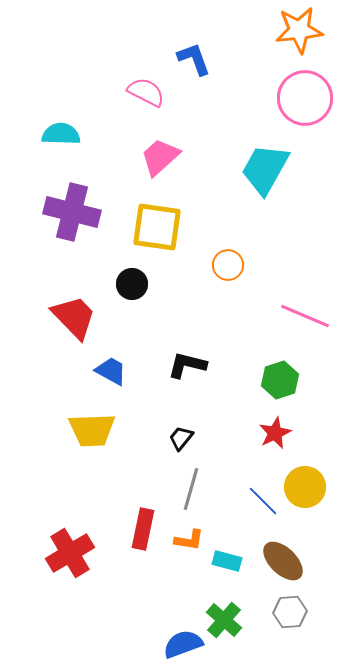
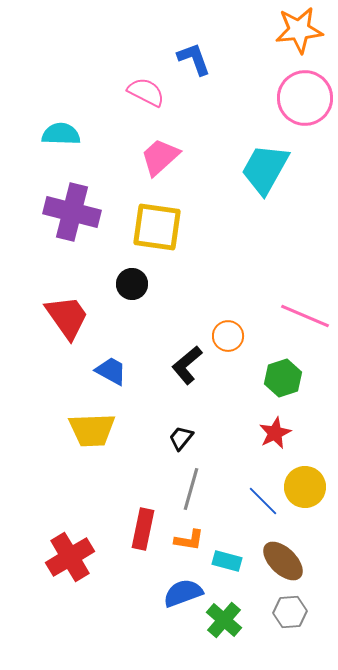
orange circle: moved 71 px down
red trapezoid: moved 7 px left; rotated 9 degrees clockwise
black L-shape: rotated 54 degrees counterclockwise
green hexagon: moved 3 px right, 2 px up
red cross: moved 4 px down
blue semicircle: moved 51 px up
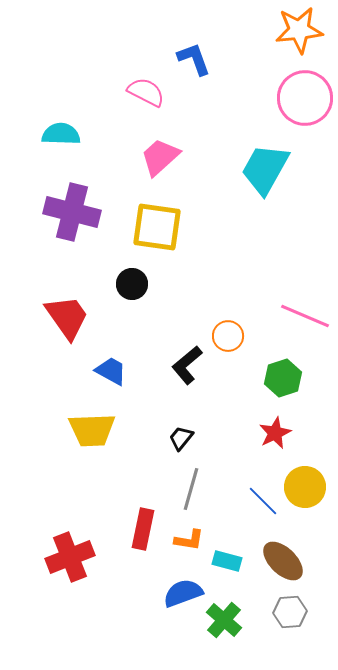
red cross: rotated 9 degrees clockwise
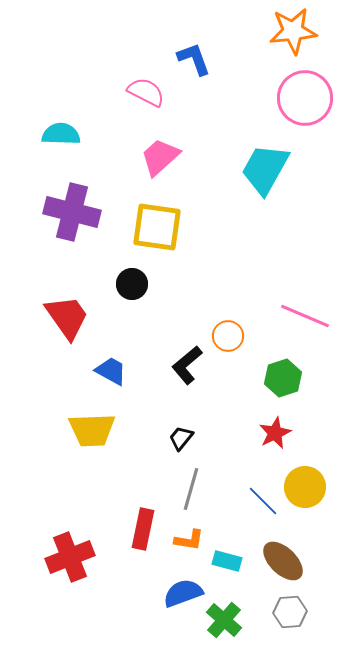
orange star: moved 6 px left, 1 px down
